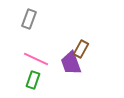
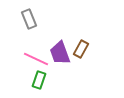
gray rectangle: rotated 42 degrees counterclockwise
purple trapezoid: moved 11 px left, 10 px up
green rectangle: moved 6 px right
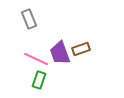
brown rectangle: rotated 42 degrees clockwise
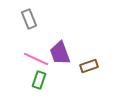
brown rectangle: moved 8 px right, 17 px down
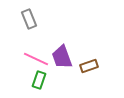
purple trapezoid: moved 2 px right, 4 px down
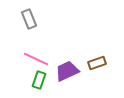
purple trapezoid: moved 5 px right, 14 px down; rotated 85 degrees clockwise
brown rectangle: moved 8 px right, 3 px up
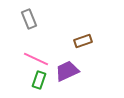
brown rectangle: moved 14 px left, 22 px up
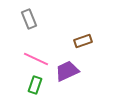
green rectangle: moved 4 px left, 5 px down
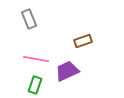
pink line: rotated 15 degrees counterclockwise
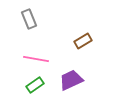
brown rectangle: rotated 12 degrees counterclockwise
purple trapezoid: moved 4 px right, 9 px down
green rectangle: rotated 36 degrees clockwise
